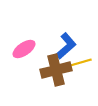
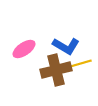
blue L-shape: rotated 72 degrees clockwise
yellow line: moved 1 px down
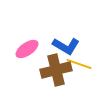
pink ellipse: moved 3 px right
yellow line: rotated 35 degrees clockwise
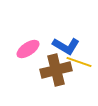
pink ellipse: moved 1 px right
yellow line: moved 2 px up
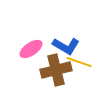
pink ellipse: moved 3 px right
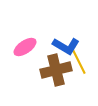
pink ellipse: moved 6 px left, 2 px up
yellow line: rotated 45 degrees clockwise
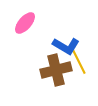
pink ellipse: moved 24 px up; rotated 15 degrees counterclockwise
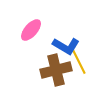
pink ellipse: moved 6 px right, 7 px down
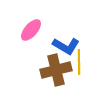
yellow line: rotated 25 degrees clockwise
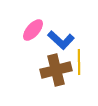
pink ellipse: moved 2 px right
blue L-shape: moved 5 px left, 6 px up; rotated 12 degrees clockwise
